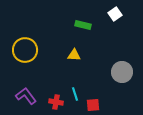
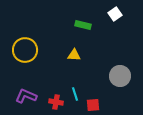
gray circle: moved 2 px left, 4 px down
purple L-shape: rotated 30 degrees counterclockwise
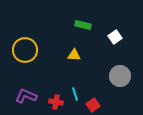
white square: moved 23 px down
red square: rotated 32 degrees counterclockwise
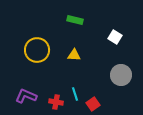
green rectangle: moved 8 px left, 5 px up
white square: rotated 24 degrees counterclockwise
yellow circle: moved 12 px right
gray circle: moved 1 px right, 1 px up
red square: moved 1 px up
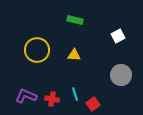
white square: moved 3 px right, 1 px up; rotated 32 degrees clockwise
red cross: moved 4 px left, 3 px up
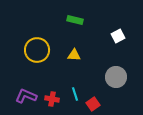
gray circle: moved 5 px left, 2 px down
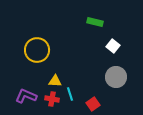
green rectangle: moved 20 px right, 2 px down
white square: moved 5 px left, 10 px down; rotated 24 degrees counterclockwise
yellow triangle: moved 19 px left, 26 px down
cyan line: moved 5 px left
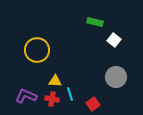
white square: moved 1 px right, 6 px up
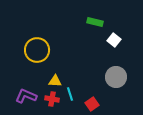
red square: moved 1 px left
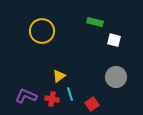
white square: rotated 24 degrees counterclockwise
yellow circle: moved 5 px right, 19 px up
yellow triangle: moved 4 px right, 5 px up; rotated 40 degrees counterclockwise
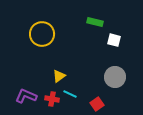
yellow circle: moved 3 px down
gray circle: moved 1 px left
cyan line: rotated 48 degrees counterclockwise
red square: moved 5 px right
